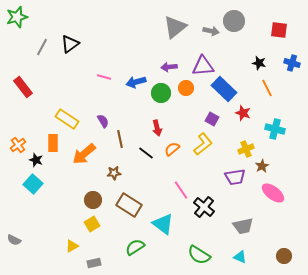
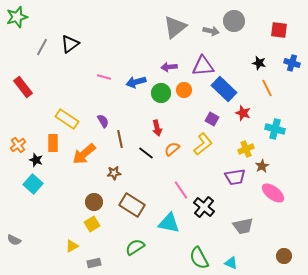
orange circle at (186, 88): moved 2 px left, 2 px down
brown circle at (93, 200): moved 1 px right, 2 px down
brown rectangle at (129, 205): moved 3 px right
cyan triangle at (163, 224): moved 6 px right, 1 px up; rotated 25 degrees counterclockwise
green semicircle at (199, 255): moved 3 px down; rotated 30 degrees clockwise
cyan triangle at (240, 257): moved 9 px left, 6 px down
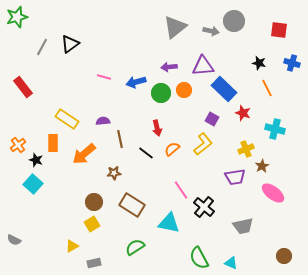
purple semicircle at (103, 121): rotated 64 degrees counterclockwise
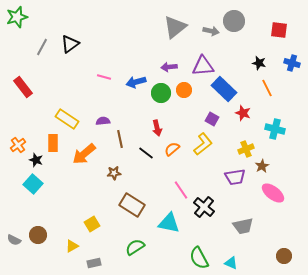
brown circle at (94, 202): moved 56 px left, 33 px down
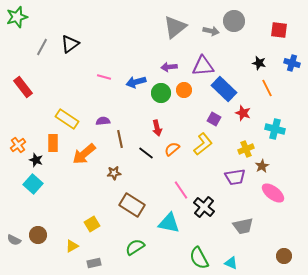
purple square at (212, 119): moved 2 px right
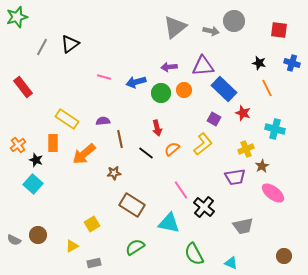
green semicircle at (199, 258): moved 5 px left, 4 px up
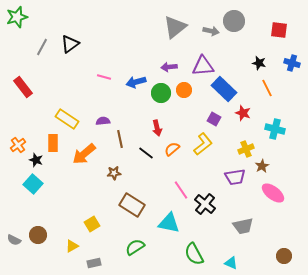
black cross at (204, 207): moved 1 px right, 3 px up
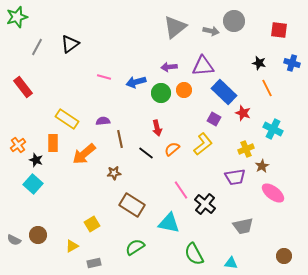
gray line at (42, 47): moved 5 px left
blue rectangle at (224, 89): moved 3 px down
cyan cross at (275, 129): moved 2 px left; rotated 12 degrees clockwise
cyan triangle at (231, 263): rotated 16 degrees counterclockwise
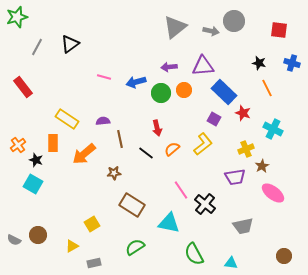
cyan square at (33, 184): rotated 12 degrees counterclockwise
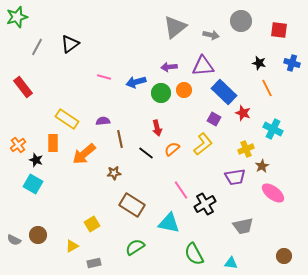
gray circle at (234, 21): moved 7 px right
gray arrow at (211, 31): moved 4 px down
black cross at (205, 204): rotated 20 degrees clockwise
